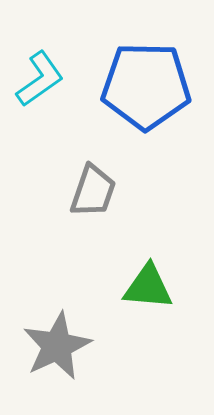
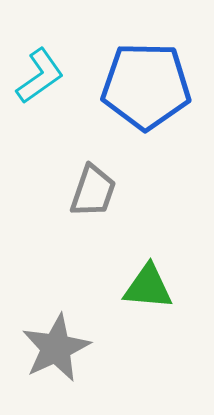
cyan L-shape: moved 3 px up
gray star: moved 1 px left, 2 px down
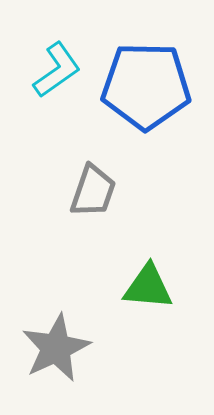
cyan L-shape: moved 17 px right, 6 px up
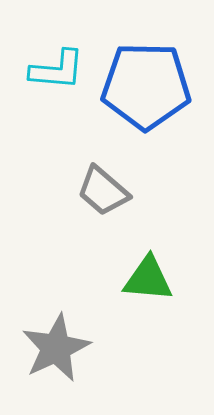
cyan L-shape: rotated 40 degrees clockwise
gray trapezoid: moved 10 px right; rotated 112 degrees clockwise
green triangle: moved 8 px up
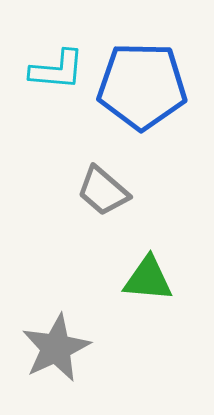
blue pentagon: moved 4 px left
